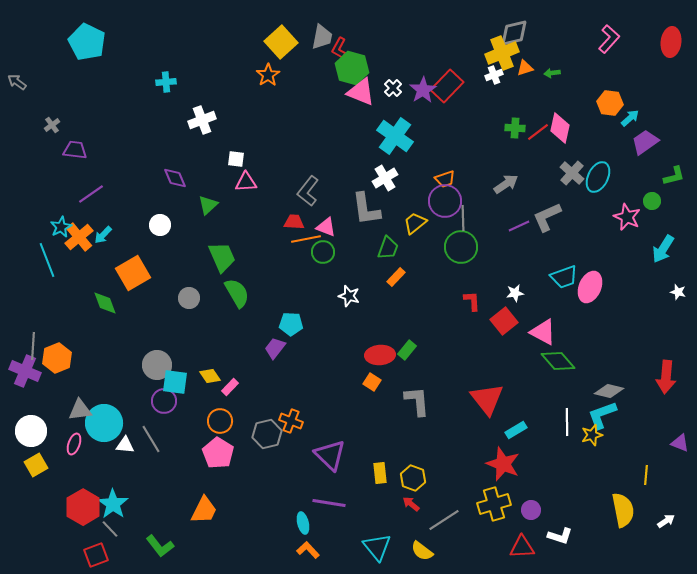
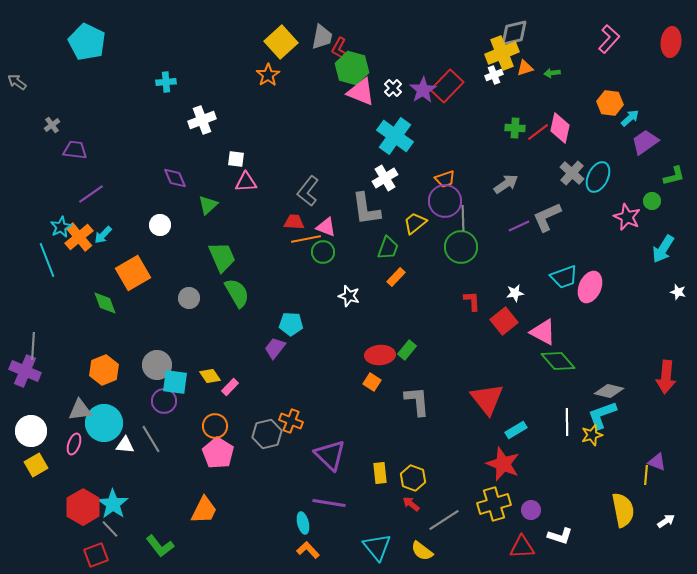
orange hexagon at (57, 358): moved 47 px right, 12 px down
orange circle at (220, 421): moved 5 px left, 5 px down
purple triangle at (680, 443): moved 23 px left, 19 px down
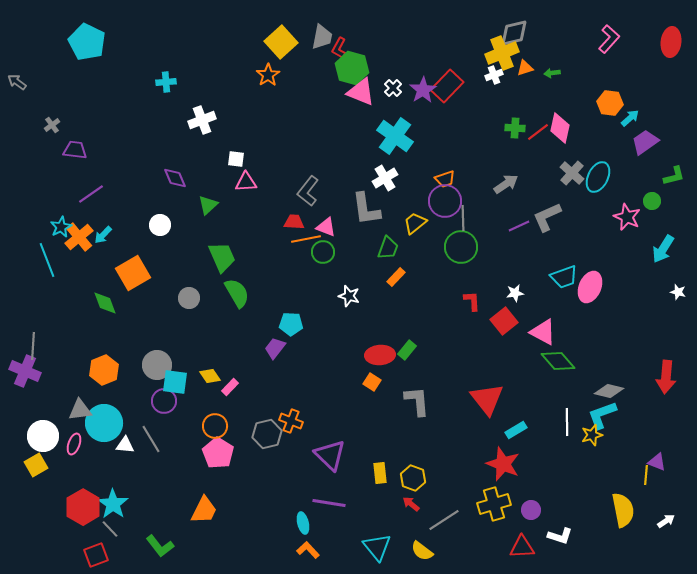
white circle at (31, 431): moved 12 px right, 5 px down
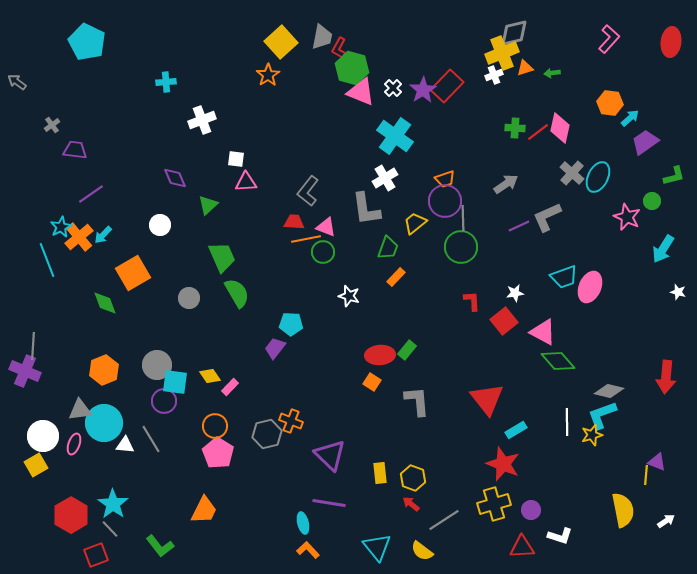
red hexagon at (83, 507): moved 12 px left, 8 px down
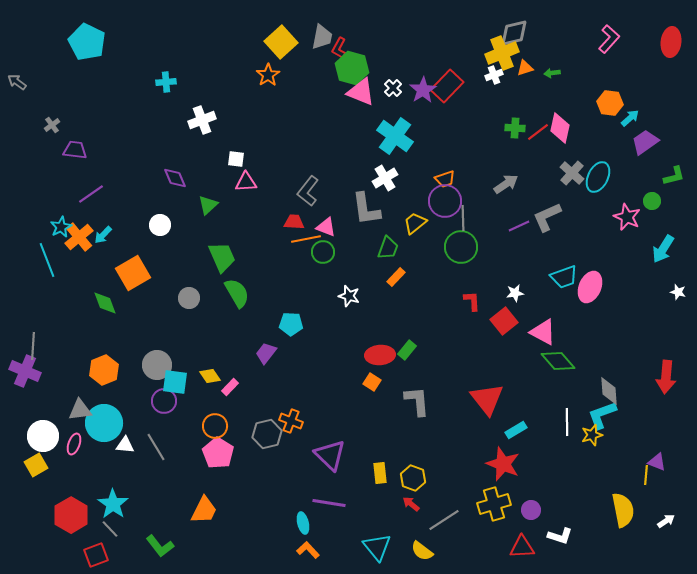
purple trapezoid at (275, 348): moved 9 px left, 5 px down
gray diamond at (609, 391): rotated 72 degrees clockwise
gray line at (151, 439): moved 5 px right, 8 px down
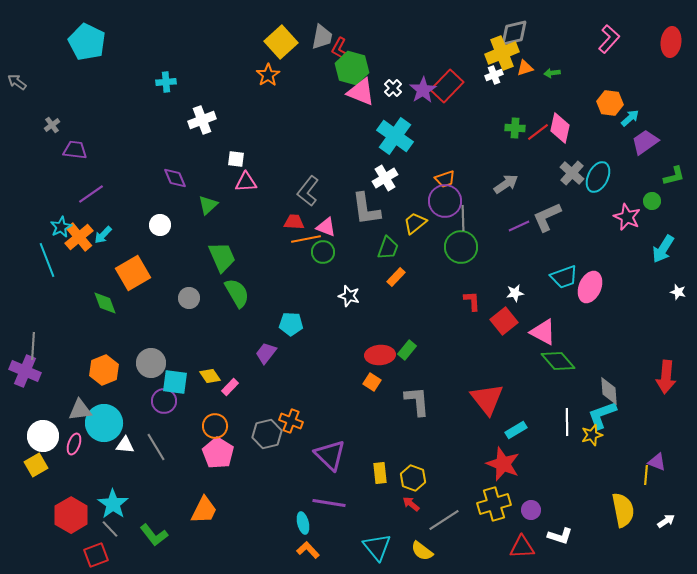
gray circle at (157, 365): moved 6 px left, 2 px up
green L-shape at (160, 546): moved 6 px left, 11 px up
